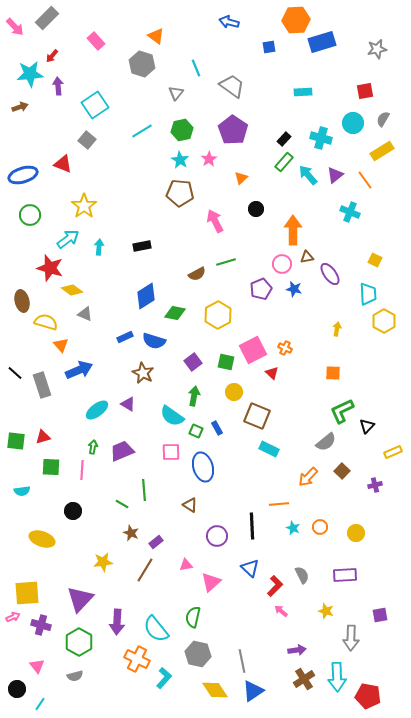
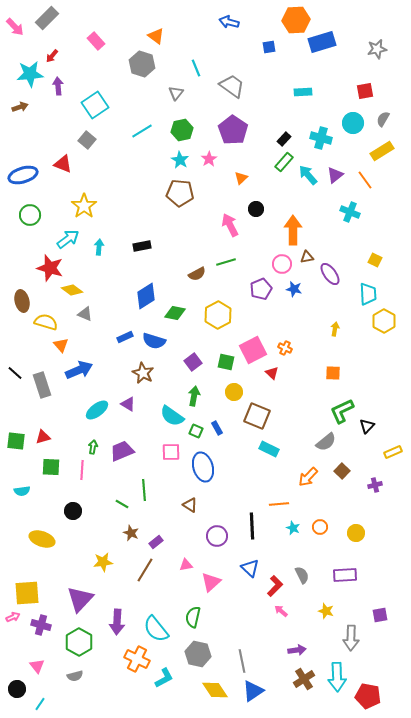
pink arrow at (215, 221): moved 15 px right, 4 px down
yellow arrow at (337, 329): moved 2 px left
cyan L-shape at (164, 678): rotated 20 degrees clockwise
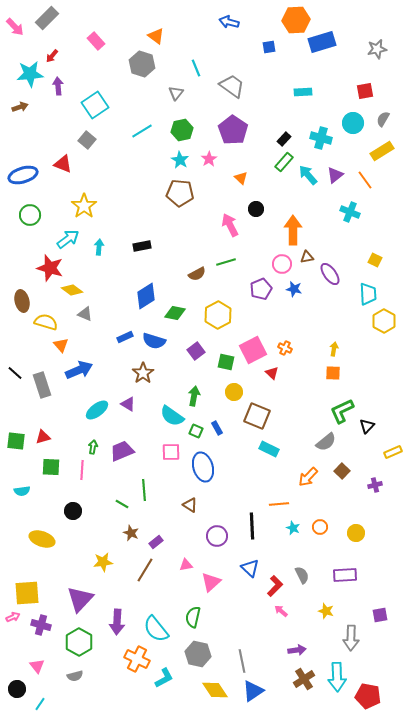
orange triangle at (241, 178): rotated 32 degrees counterclockwise
yellow arrow at (335, 329): moved 1 px left, 20 px down
purple square at (193, 362): moved 3 px right, 11 px up
brown star at (143, 373): rotated 10 degrees clockwise
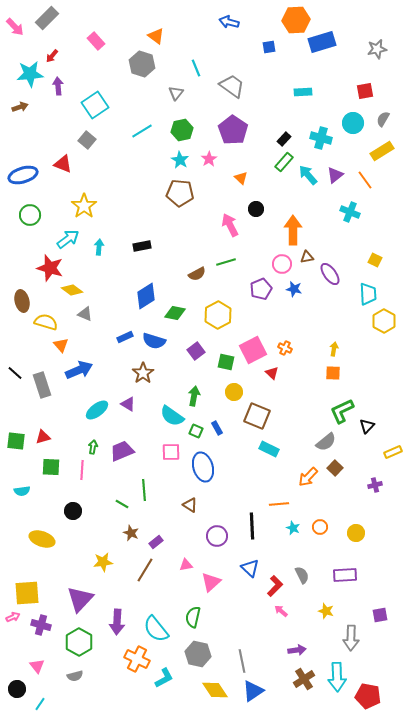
brown square at (342, 471): moved 7 px left, 3 px up
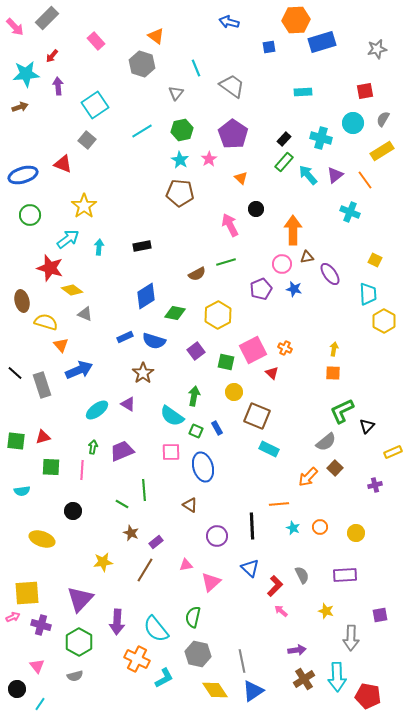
cyan star at (30, 74): moved 4 px left
purple pentagon at (233, 130): moved 4 px down
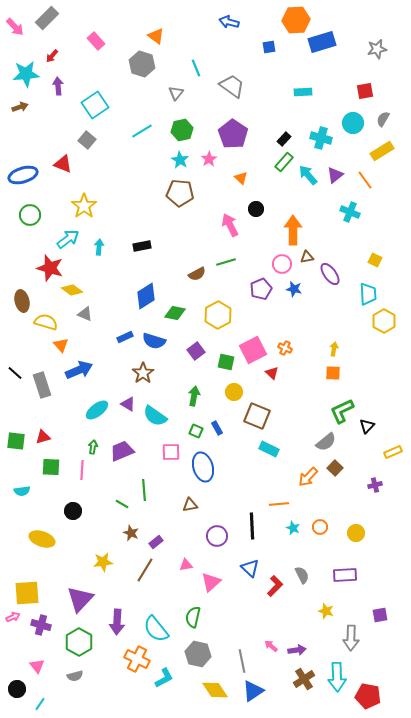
cyan semicircle at (172, 416): moved 17 px left
brown triangle at (190, 505): rotated 42 degrees counterclockwise
pink arrow at (281, 611): moved 10 px left, 35 px down
